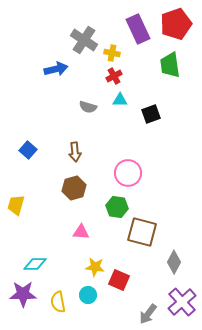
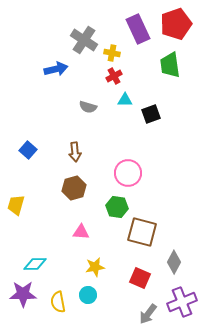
cyan triangle: moved 5 px right
yellow star: rotated 18 degrees counterclockwise
red square: moved 21 px right, 2 px up
purple cross: rotated 20 degrees clockwise
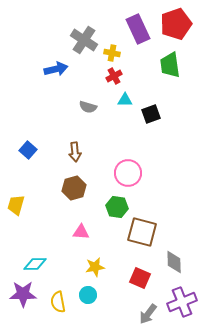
gray diamond: rotated 30 degrees counterclockwise
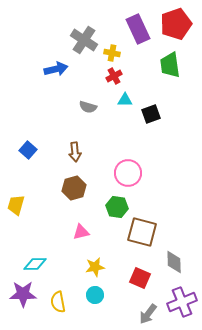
pink triangle: rotated 18 degrees counterclockwise
cyan circle: moved 7 px right
